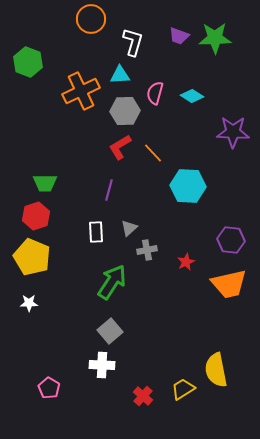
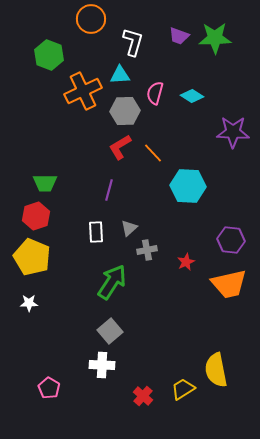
green hexagon: moved 21 px right, 7 px up
orange cross: moved 2 px right
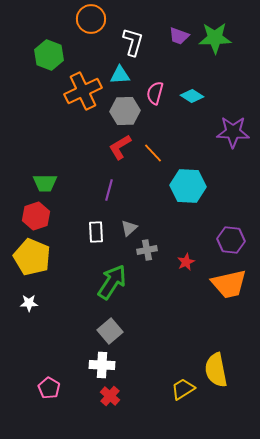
red cross: moved 33 px left
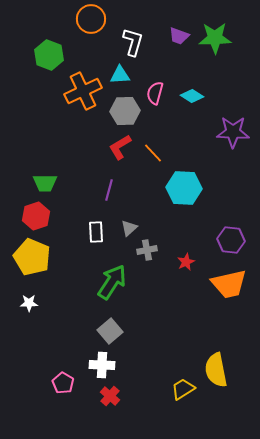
cyan hexagon: moved 4 px left, 2 px down
pink pentagon: moved 14 px right, 5 px up
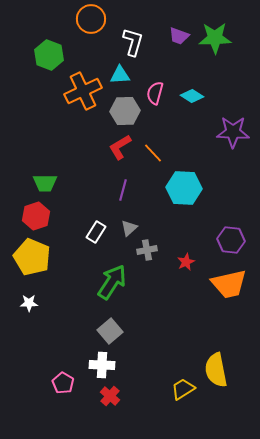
purple line: moved 14 px right
white rectangle: rotated 35 degrees clockwise
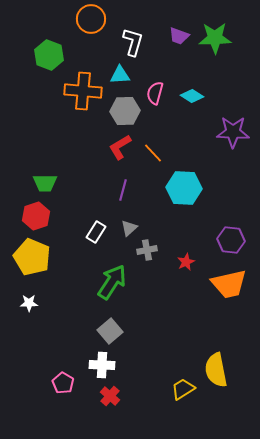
orange cross: rotated 30 degrees clockwise
